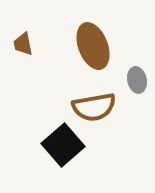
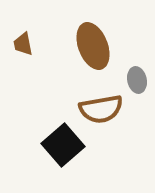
brown semicircle: moved 7 px right, 2 px down
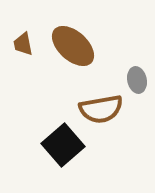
brown ellipse: moved 20 px left; rotated 27 degrees counterclockwise
